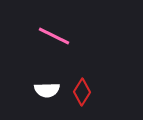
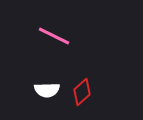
red diamond: rotated 16 degrees clockwise
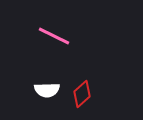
red diamond: moved 2 px down
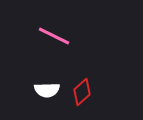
red diamond: moved 2 px up
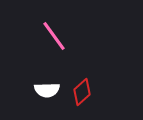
pink line: rotated 28 degrees clockwise
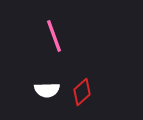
pink line: rotated 16 degrees clockwise
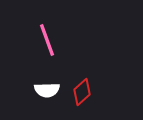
pink line: moved 7 px left, 4 px down
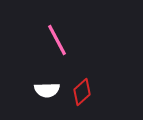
pink line: moved 10 px right; rotated 8 degrees counterclockwise
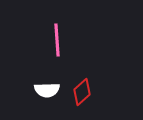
pink line: rotated 24 degrees clockwise
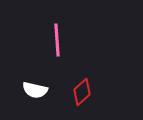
white semicircle: moved 12 px left; rotated 15 degrees clockwise
